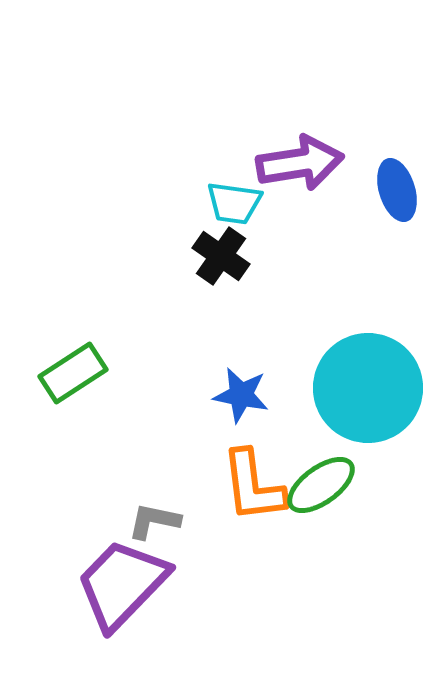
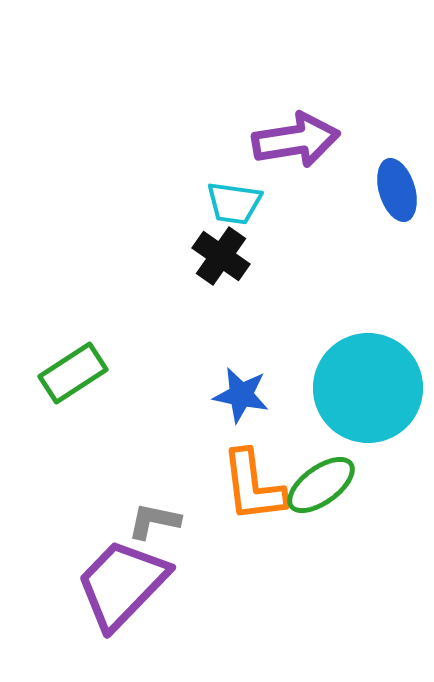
purple arrow: moved 4 px left, 23 px up
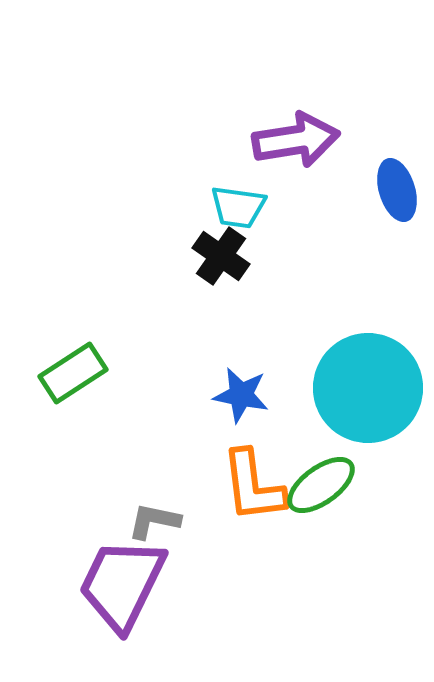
cyan trapezoid: moved 4 px right, 4 px down
purple trapezoid: rotated 18 degrees counterclockwise
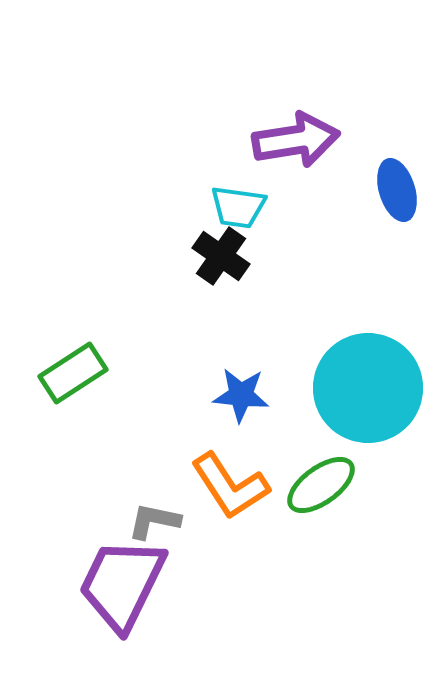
blue star: rotated 6 degrees counterclockwise
orange L-shape: moved 23 px left; rotated 26 degrees counterclockwise
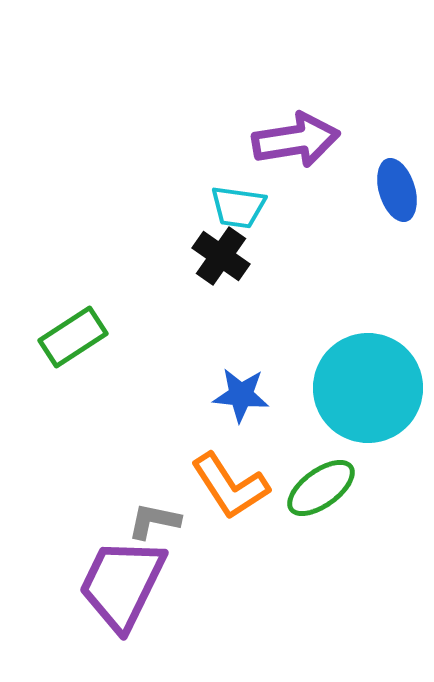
green rectangle: moved 36 px up
green ellipse: moved 3 px down
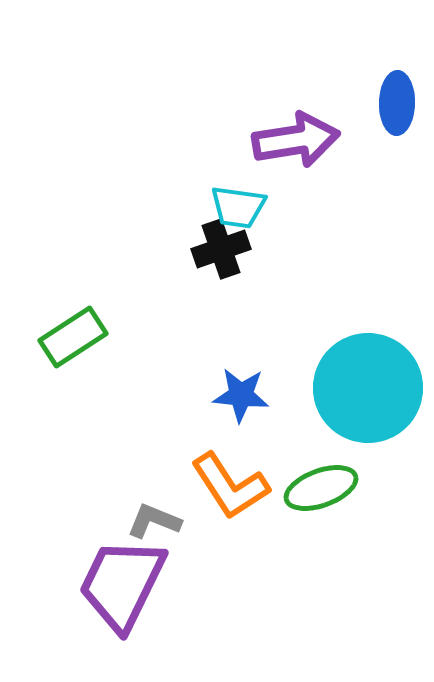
blue ellipse: moved 87 px up; rotated 18 degrees clockwise
black cross: moved 7 px up; rotated 36 degrees clockwise
green ellipse: rotated 16 degrees clockwise
gray L-shape: rotated 10 degrees clockwise
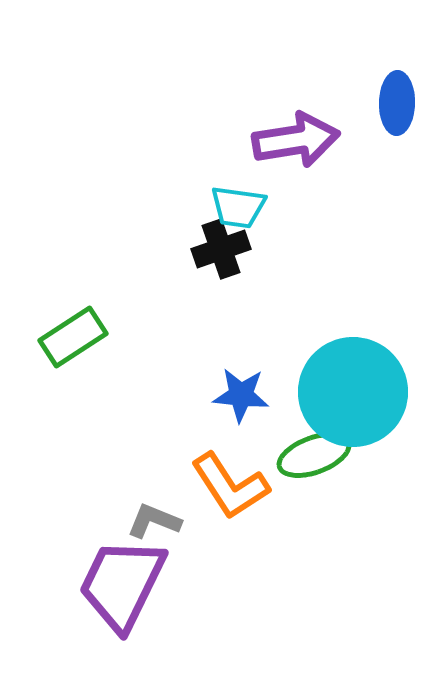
cyan circle: moved 15 px left, 4 px down
green ellipse: moved 7 px left, 33 px up
